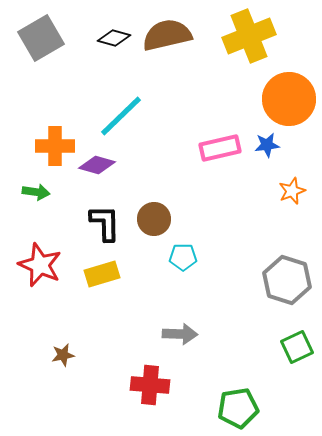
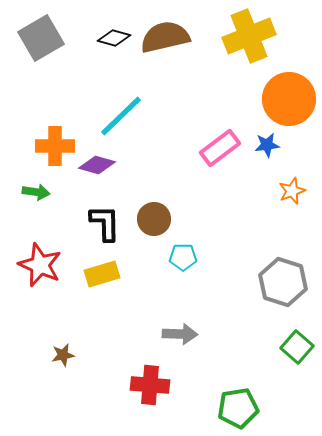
brown semicircle: moved 2 px left, 2 px down
pink rectangle: rotated 24 degrees counterclockwise
gray hexagon: moved 4 px left, 2 px down
green square: rotated 24 degrees counterclockwise
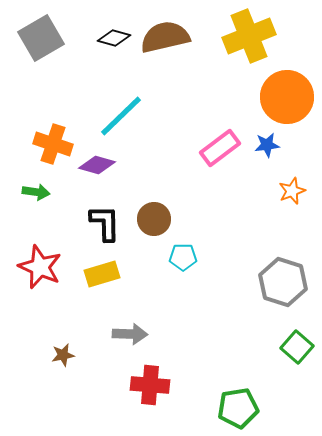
orange circle: moved 2 px left, 2 px up
orange cross: moved 2 px left, 2 px up; rotated 18 degrees clockwise
red star: moved 2 px down
gray arrow: moved 50 px left
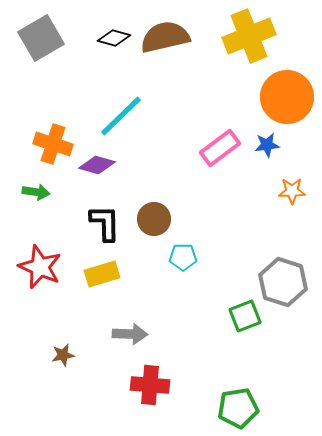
orange star: rotated 20 degrees clockwise
green square: moved 52 px left, 31 px up; rotated 28 degrees clockwise
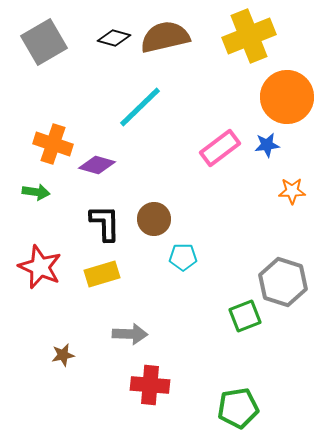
gray square: moved 3 px right, 4 px down
cyan line: moved 19 px right, 9 px up
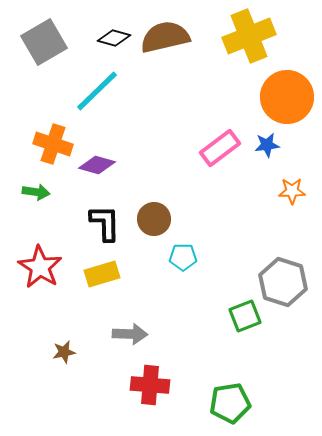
cyan line: moved 43 px left, 16 px up
red star: rotated 9 degrees clockwise
brown star: moved 1 px right, 3 px up
green pentagon: moved 8 px left, 5 px up
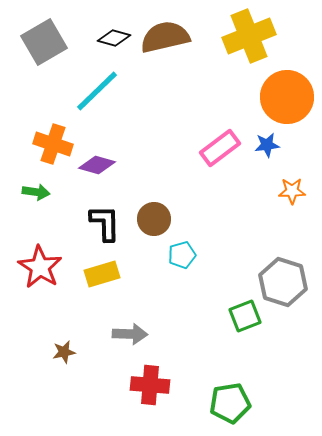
cyan pentagon: moved 1 px left, 2 px up; rotated 16 degrees counterclockwise
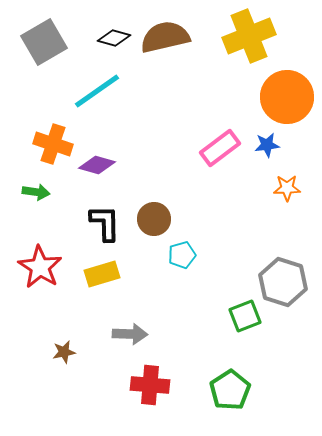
cyan line: rotated 9 degrees clockwise
orange star: moved 5 px left, 3 px up
green pentagon: moved 13 px up; rotated 24 degrees counterclockwise
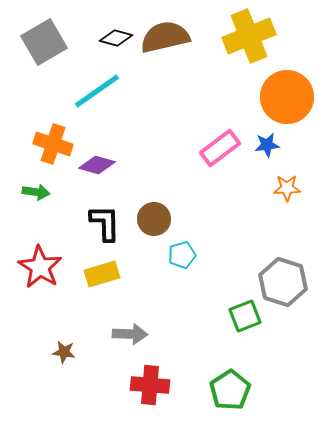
black diamond: moved 2 px right
brown star: rotated 20 degrees clockwise
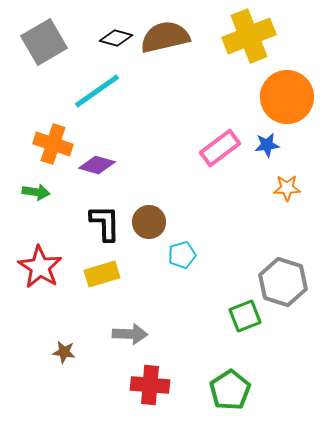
brown circle: moved 5 px left, 3 px down
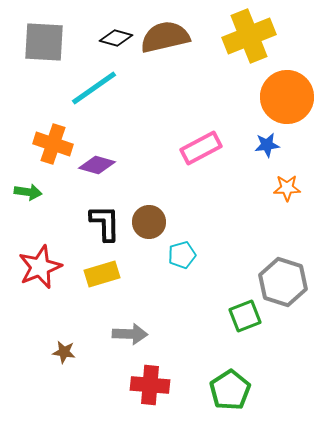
gray square: rotated 33 degrees clockwise
cyan line: moved 3 px left, 3 px up
pink rectangle: moved 19 px left; rotated 9 degrees clockwise
green arrow: moved 8 px left
red star: rotated 18 degrees clockwise
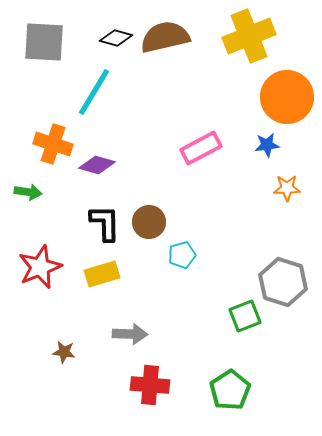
cyan line: moved 4 px down; rotated 24 degrees counterclockwise
